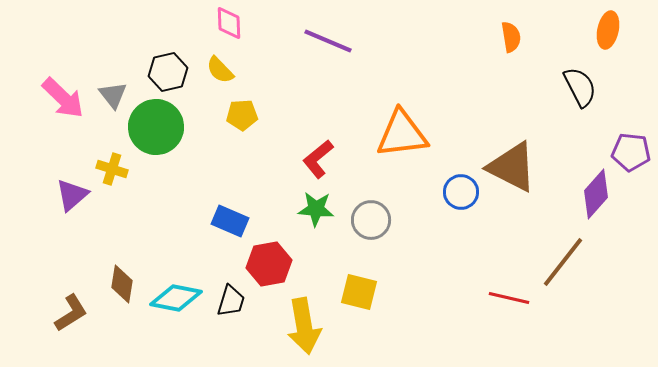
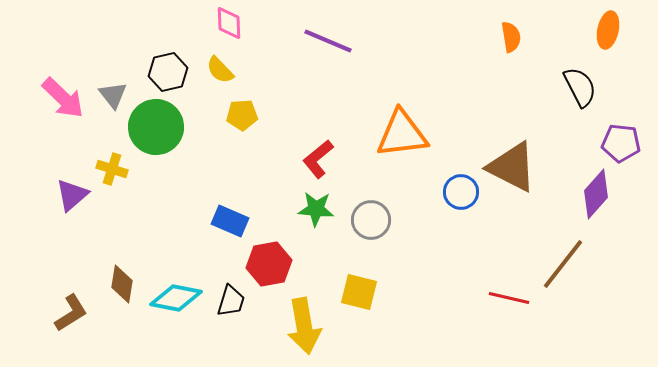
purple pentagon: moved 10 px left, 9 px up
brown line: moved 2 px down
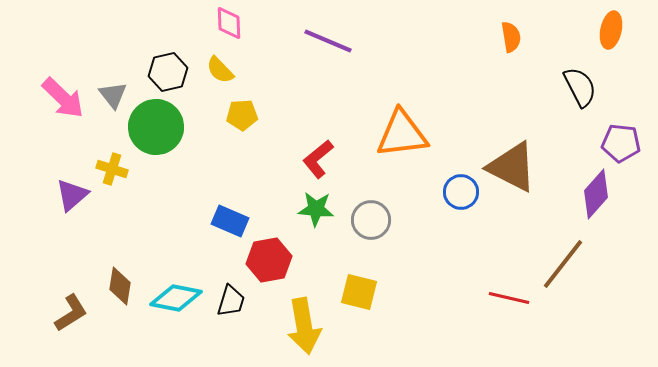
orange ellipse: moved 3 px right
red hexagon: moved 4 px up
brown diamond: moved 2 px left, 2 px down
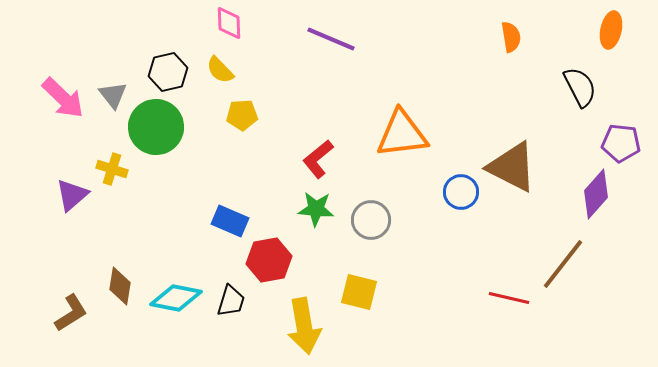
purple line: moved 3 px right, 2 px up
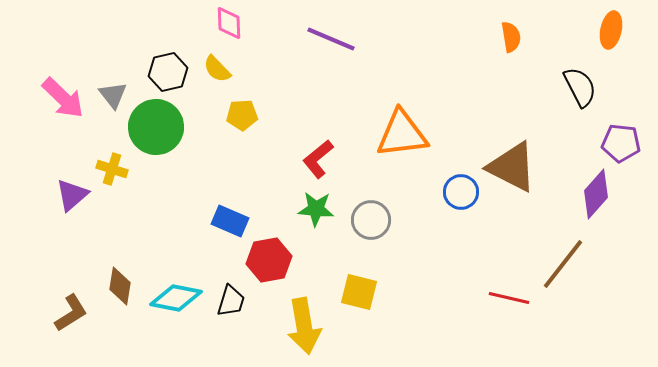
yellow semicircle: moved 3 px left, 1 px up
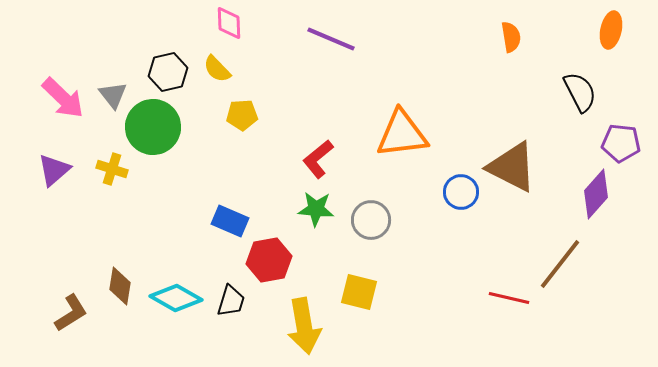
black semicircle: moved 5 px down
green circle: moved 3 px left
purple triangle: moved 18 px left, 25 px up
brown line: moved 3 px left
cyan diamond: rotated 18 degrees clockwise
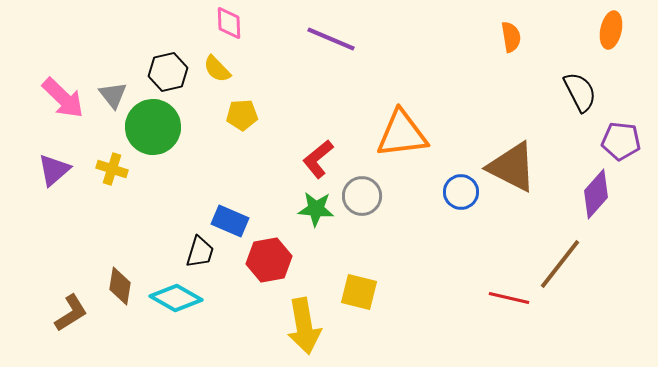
purple pentagon: moved 2 px up
gray circle: moved 9 px left, 24 px up
black trapezoid: moved 31 px left, 49 px up
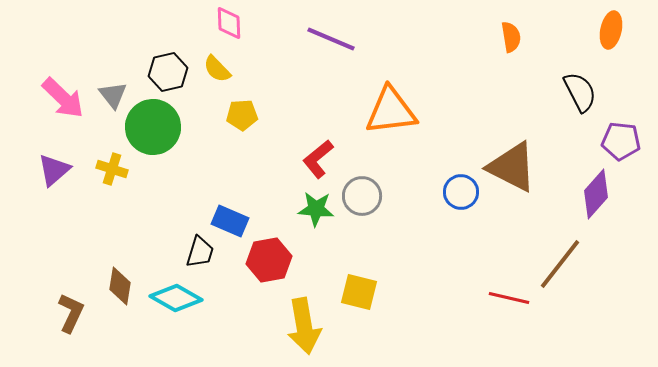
orange triangle: moved 11 px left, 23 px up
brown L-shape: rotated 33 degrees counterclockwise
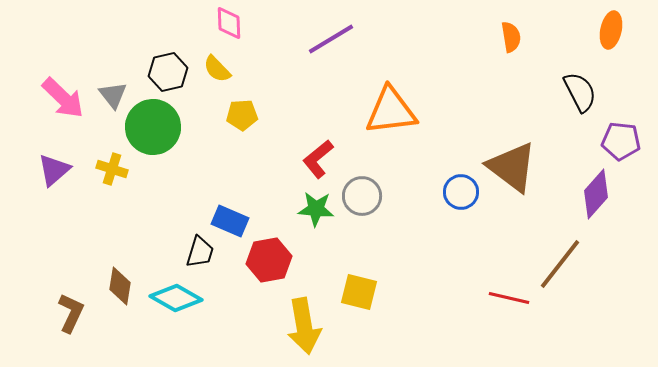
purple line: rotated 54 degrees counterclockwise
brown triangle: rotated 10 degrees clockwise
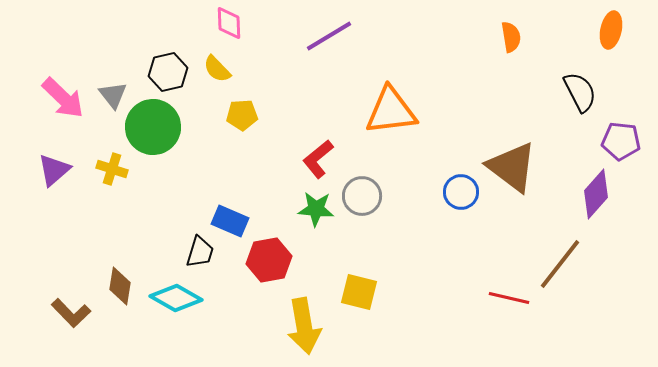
purple line: moved 2 px left, 3 px up
brown L-shape: rotated 111 degrees clockwise
